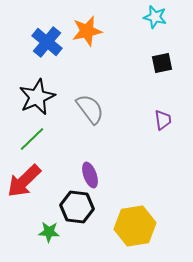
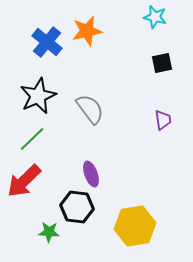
black star: moved 1 px right, 1 px up
purple ellipse: moved 1 px right, 1 px up
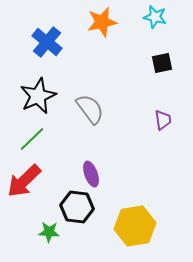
orange star: moved 15 px right, 9 px up
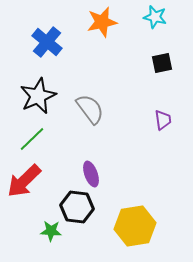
green star: moved 2 px right, 1 px up
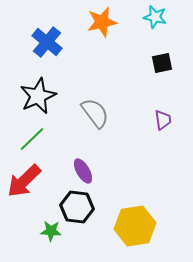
gray semicircle: moved 5 px right, 4 px down
purple ellipse: moved 8 px left, 3 px up; rotated 10 degrees counterclockwise
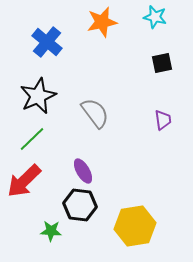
black hexagon: moved 3 px right, 2 px up
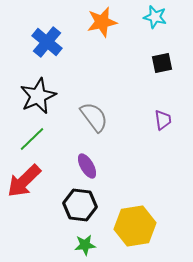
gray semicircle: moved 1 px left, 4 px down
purple ellipse: moved 4 px right, 5 px up
green star: moved 34 px right, 14 px down; rotated 10 degrees counterclockwise
